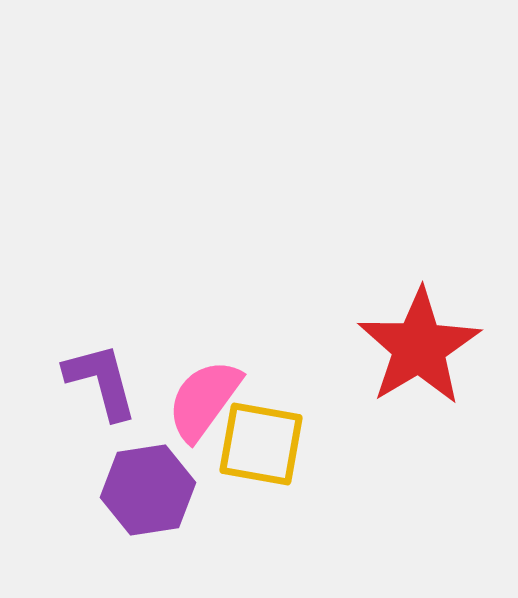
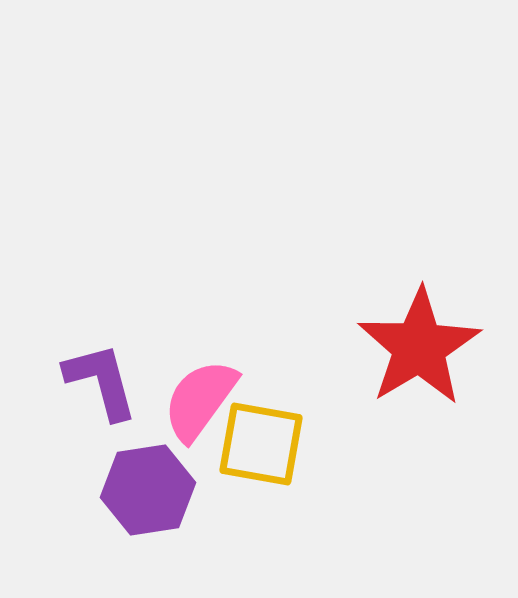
pink semicircle: moved 4 px left
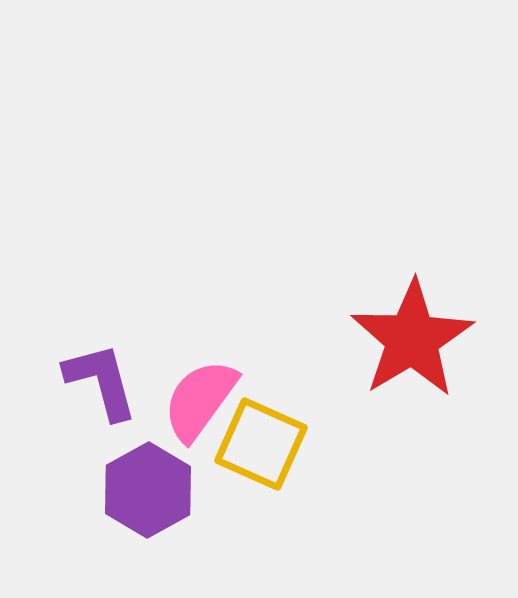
red star: moved 7 px left, 8 px up
yellow square: rotated 14 degrees clockwise
purple hexagon: rotated 20 degrees counterclockwise
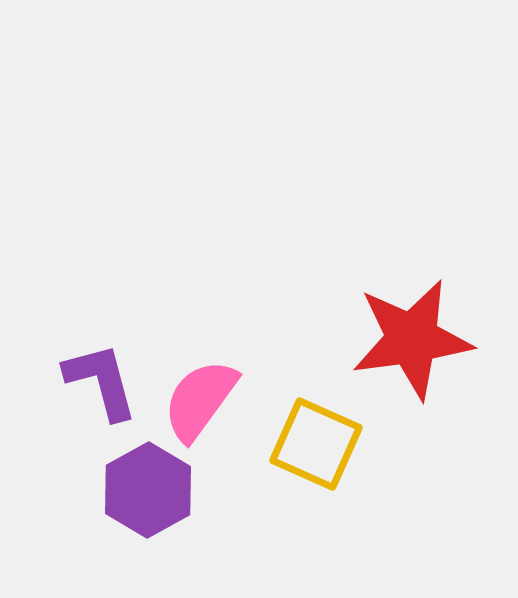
red star: rotated 23 degrees clockwise
yellow square: moved 55 px right
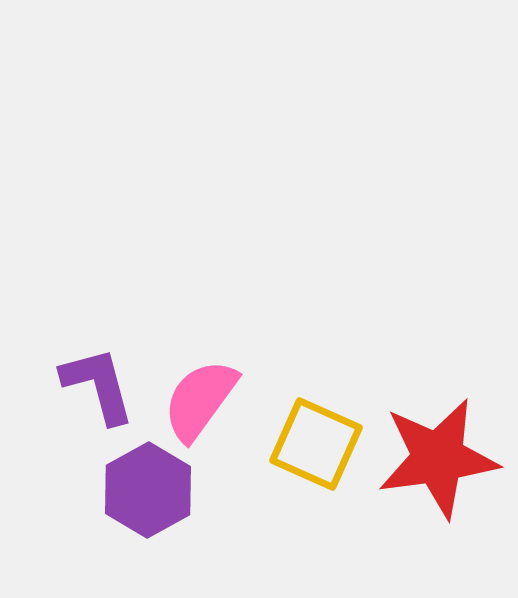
red star: moved 26 px right, 119 px down
purple L-shape: moved 3 px left, 4 px down
